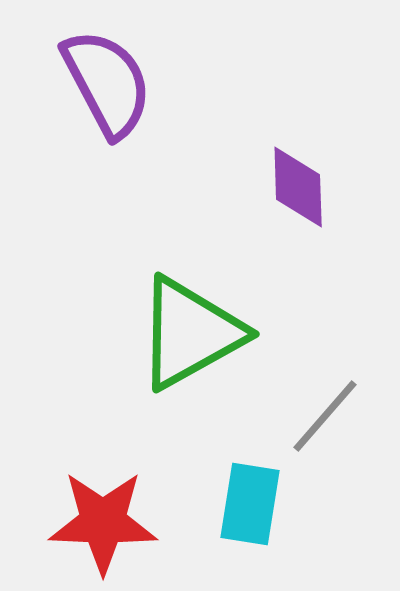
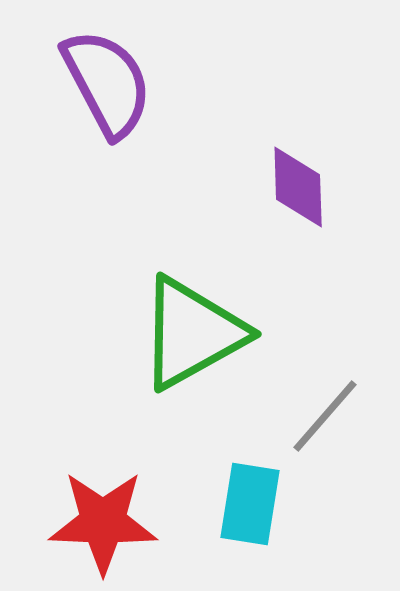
green triangle: moved 2 px right
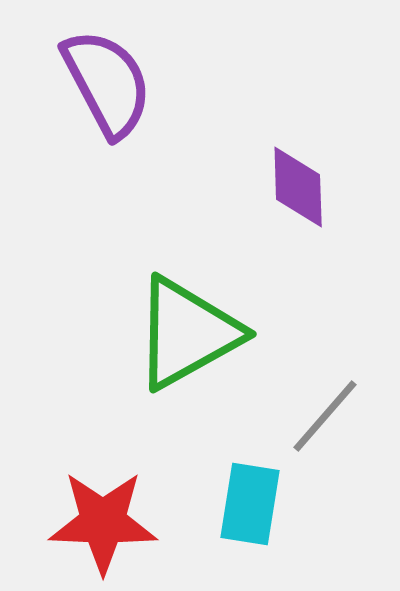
green triangle: moved 5 px left
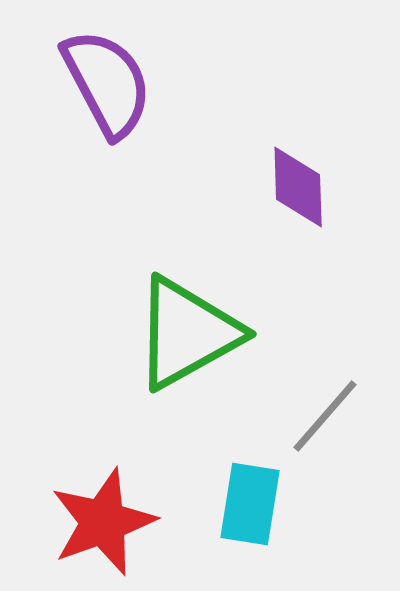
red star: rotated 22 degrees counterclockwise
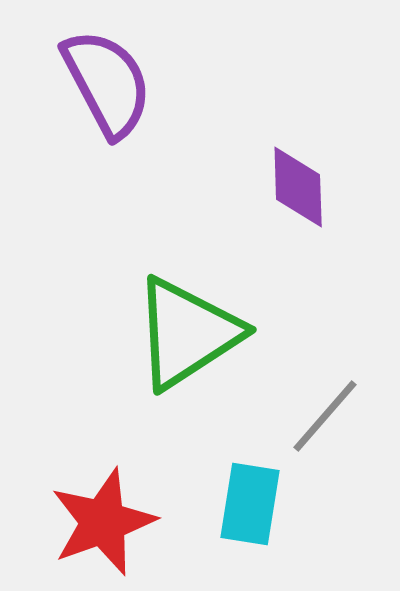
green triangle: rotated 4 degrees counterclockwise
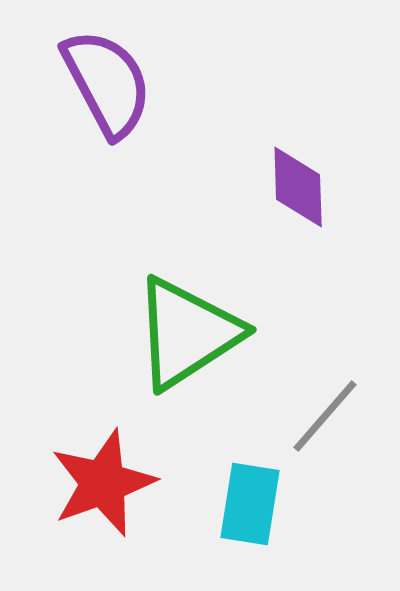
red star: moved 39 px up
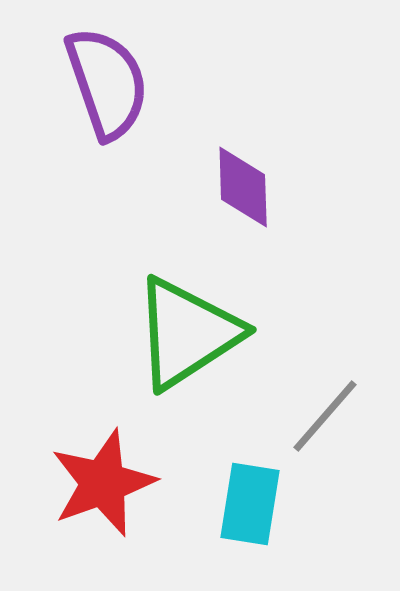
purple semicircle: rotated 9 degrees clockwise
purple diamond: moved 55 px left
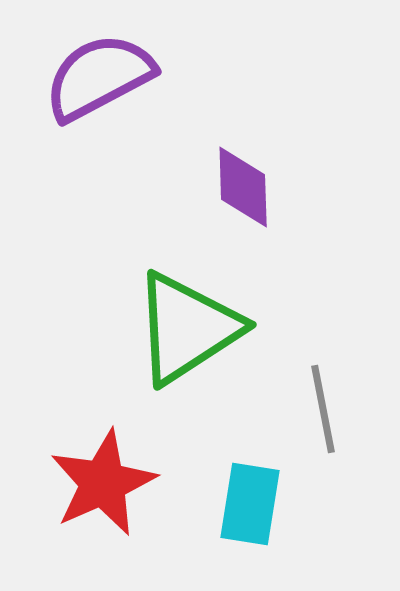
purple semicircle: moved 8 px left, 6 px up; rotated 99 degrees counterclockwise
green triangle: moved 5 px up
gray line: moved 2 px left, 7 px up; rotated 52 degrees counterclockwise
red star: rotated 4 degrees counterclockwise
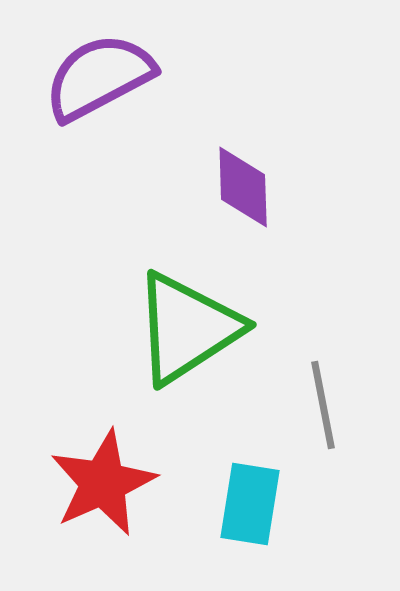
gray line: moved 4 px up
